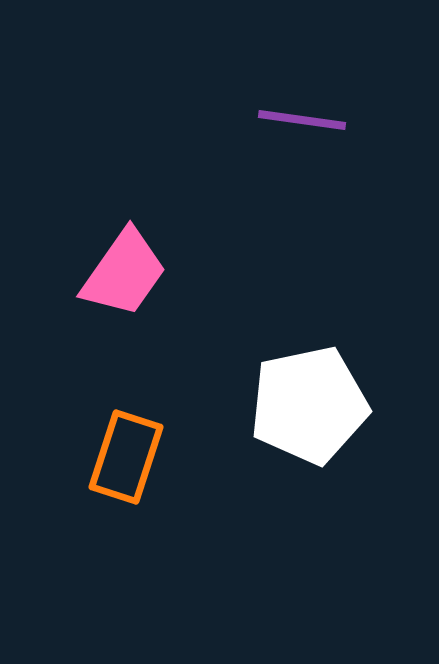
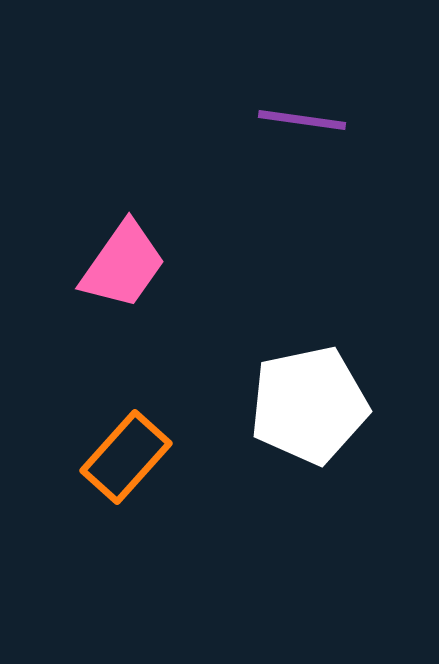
pink trapezoid: moved 1 px left, 8 px up
orange rectangle: rotated 24 degrees clockwise
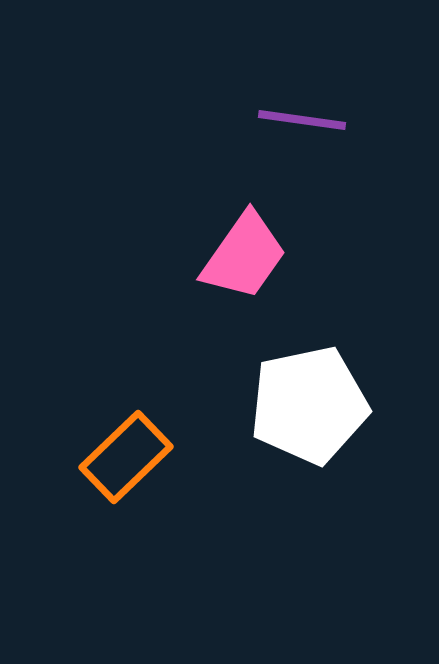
pink trapezoid: moved 121 px right, 9 px up
orange rectangle: rotated 4 degrees clockwise
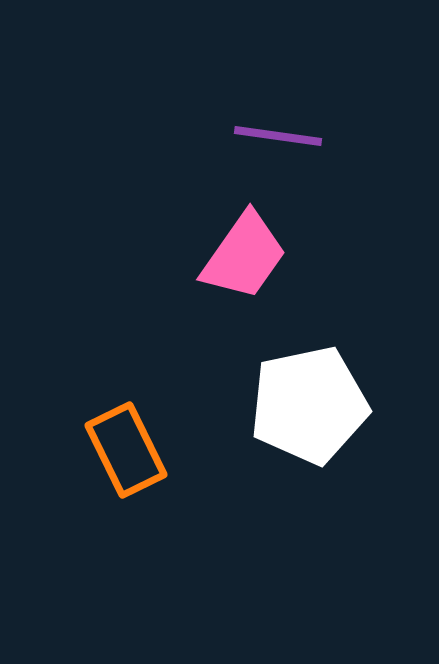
purple line: moved 24 px left, 16 px down
orange rectangle: moved 7 px up; rotated 72 degrees counterclockwise
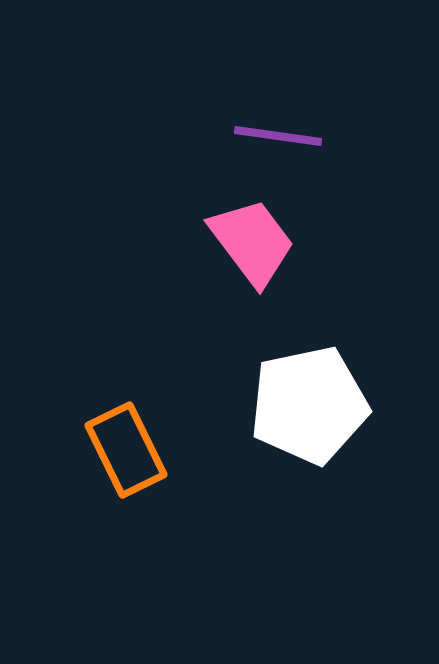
pink trapezoid: moved 8 px right, 14 px up; rotated 72 degrees counterclockwise
